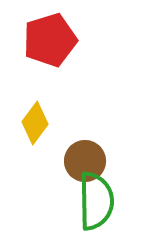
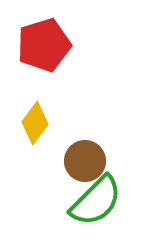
red pentagon: moved 6 px left, 5 px down
green semicircle: rotated 46 degrees clockwise
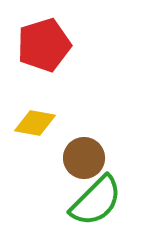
yellow diamond: rotated 63 degrees clockwise
brown circle: moved 1 px left, 3 px up
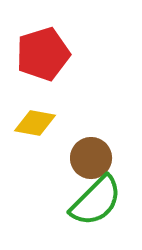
red pentagon: moved 1 px left, 9 px down
brown circle: moved 7 px right
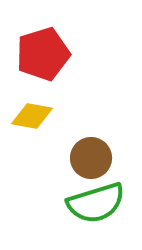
yellow diamond: moved 3 px left, 7 px up
green semicircle: moved 2 px down; rotated 28 degrees clockwise
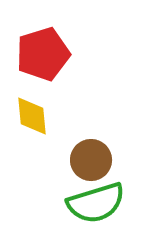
yellow diamond: rotated 75 degrees clockwise
brown circle: moved 2 px down
